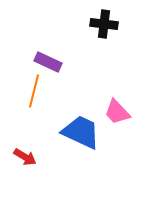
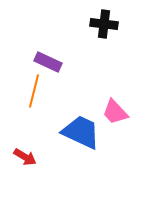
pink trapezoid: moved 2 px left
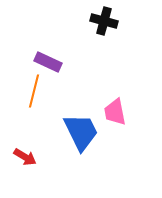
black cross: moved 3 px up; rotated 8 degrees clockwise
pink trapezoid: rotated 32 degrees clockwise
blue trapezoid: rotated 39 degrees clockwise
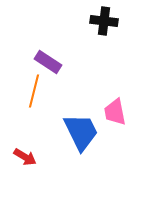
black cross: rotated 8 degrees counterclockwise
purple rectangle: rotated 8 degrees clockwise
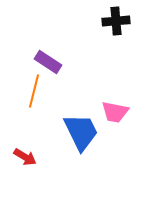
black cross: moved 12 px right; rotated 12 degrees counterclockwise
pink trapezoid: rotated 68 degrees counterclockwise
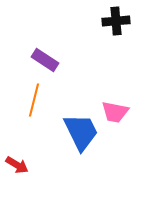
purple rectangle: moved 3 px left, 2 px up
orange line: moved 9 px down
red arrow: moved 8 px left, 8 px down
